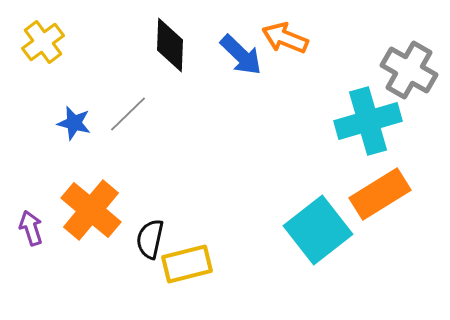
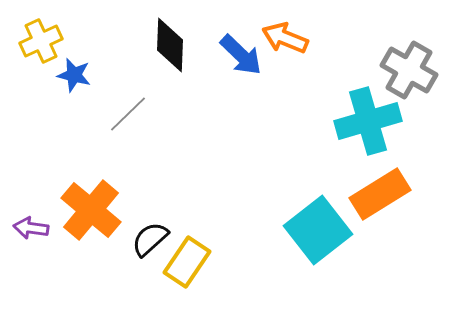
yellow cross: moved 2 px left, 1 px up; rotated 12 degrees clockwise
blue star: moved 48 px up
purple arrow: rotated 64 degrees counterclockwise
black semicircle: rotated 36 degrees clockwise
yellow rectangle: moved 2 px up; rotated 42 degrees counterclockwise
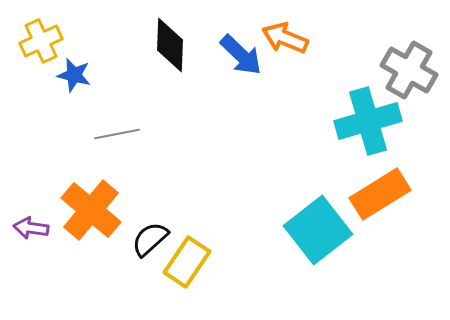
gray line: moved 11 px left, 20 px down; rotated 33 degrees clockwise
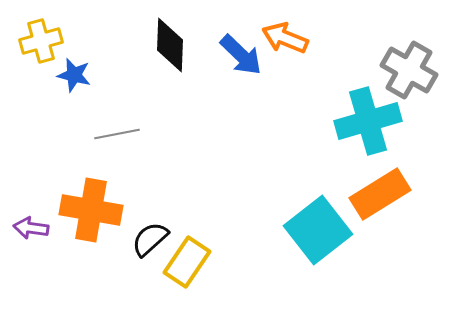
yellow cross: rotated 9 degrees clockwise
orange cross: rotated 30 degrees counterclockwise
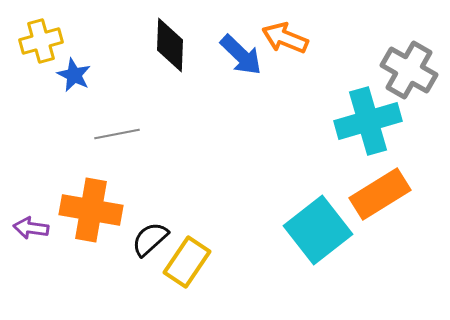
blue star: rotated 12 degrees clockwise
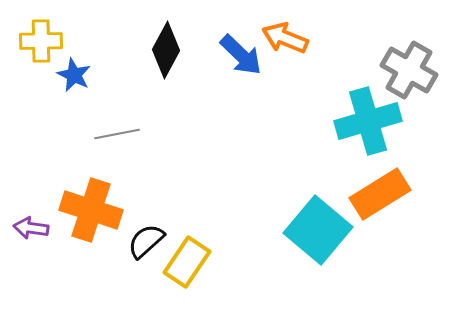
yellow cross: rotated 15 degrees clockwise
black diamond: moved 4 px left, 5 px down; rotated 26 degrees clockwise
orange cross: rotated 8 degrees clockwise
cyan square: rotated 12 degrees counterclockwise
black semicircle: moved 4 px left, 2 px down
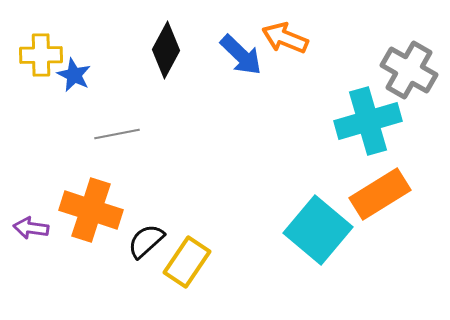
yellow cross: moved 14 px down
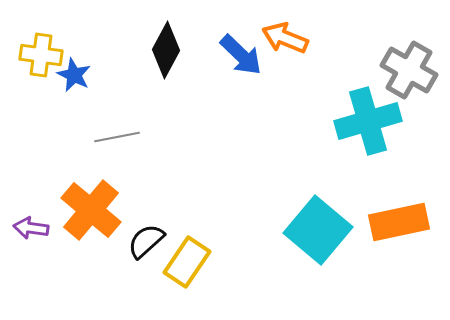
yellow cross: rotated 9 degrees clockwise
gray line: moved 3 px down
orange rectangle: moved 19 px right, 28 px down; rotated 20 degrees clockwise
orange cross: rotated 22 degrees clockwise
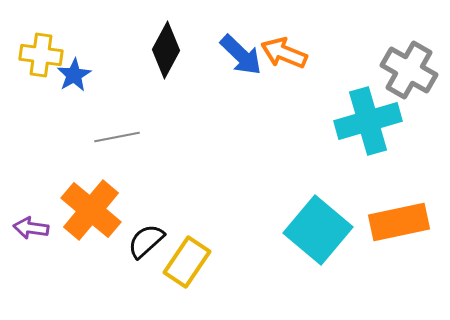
orange arrow: moved 1 px left, 15 px down
blue star: rotated 16 degrees clockwise
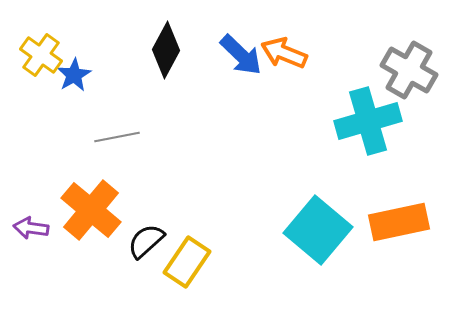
yellow cross: rotated 27 degrees clockwise
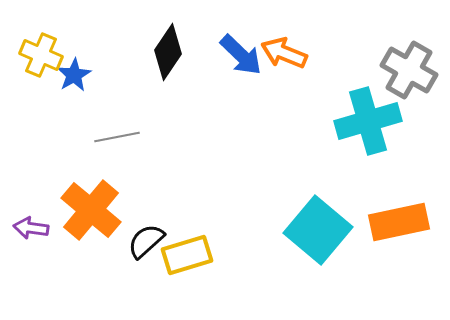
black diamond: moved 2 px right, 2 px down; rotated 6 degrees clockwise
yellow cross: rotated 12 degrees counterclockwise
yellow rectangle: moved 7 px up; rotated 39 degrees clockwise
